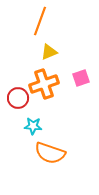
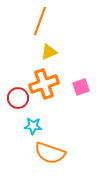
pink square: moved 9 px down
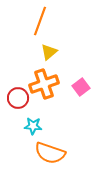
yellow triangle: rotated 18 degrees counterclockwise
pink square: rotated 18 degrees counterclockwise
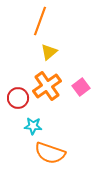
orange cross: moved 3 px right, 2 px down; rotated 16 degrees counterclockwise
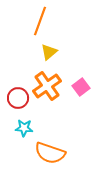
cyan star: moved 9 px left, 2 px down
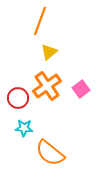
pink square: moved 2 px down
orange semicircle: rotated 20 degrees clockwise
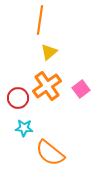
orange line: moved 1 px up; rotated 12 degrees counterclockwise
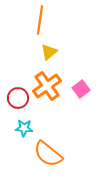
orange semicircle: moved 2 px left, 1 px down
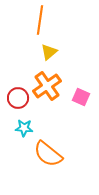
pink square: moved 8 px down; rotated 30 degrees counterclockwise
